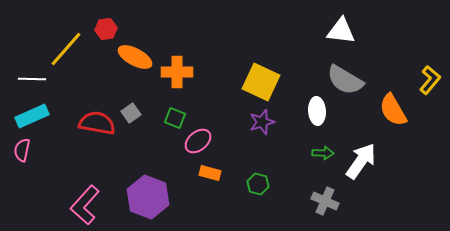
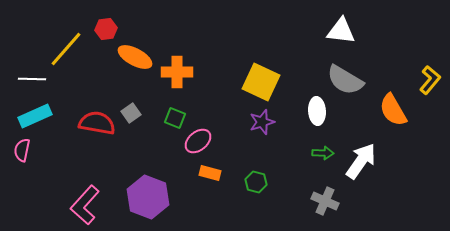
cyan rectangle: moved 3 px right
green hexagon: moved 2 px left, 2 px up
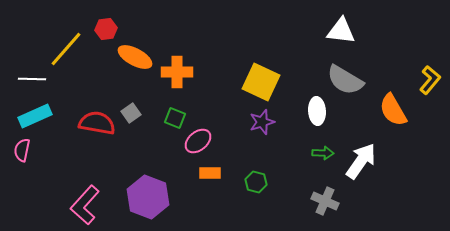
orange rectangle: rotated 15 degrees counterclockwise
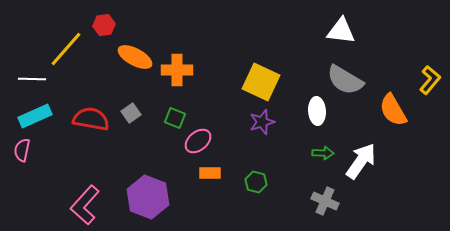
red hexagon: moved 2 px left, 4 px up
orange cross: moved 2 px up
red semicircle: moved 6 px left, 4 px up
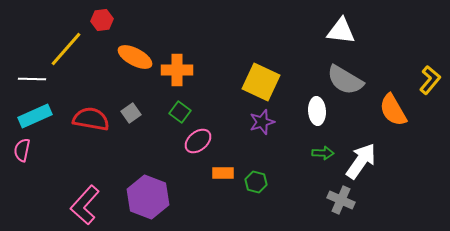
red hexagon: moved 2 px left, 5 px up
green square: moved 5 px right, 6 px up; rotated 15 degrees clockwise
orange rectangle: moved 13 px right
gray cross: moved 16 px right, 1 px up
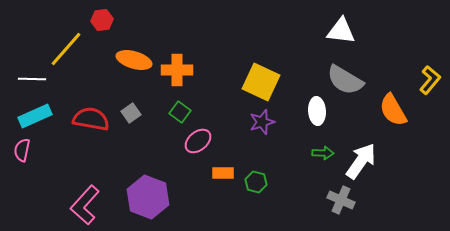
orange ellipse: moved 1 px left, 3 px down; rotated 12 degrees counterclockwise
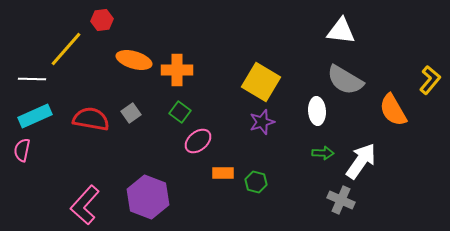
yellow square: rotated 6 degrees clockwise
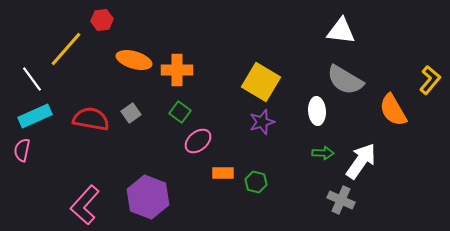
white line: rotated 52 degrees clockwise
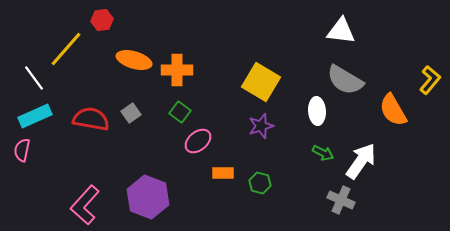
white line: moved 2 px right, 1 px up
purple star: moved 1 px left, 4 px down
green arrow: rotated 25 degrees clockwise
green hexagon: moved 4 px right, 1 px down
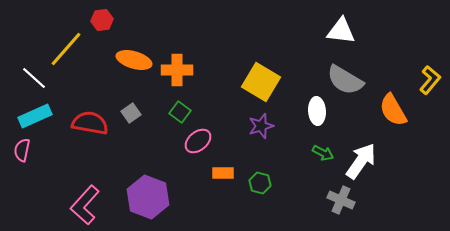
white line: rotated 12 degrees counterclockwise
red semicircle: moved 1 px left, 4 px down
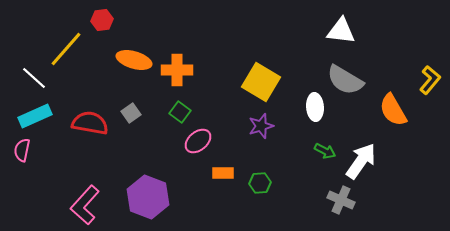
white ellipse: moved 2 px left, 4 px up
green arrow: moved 2 px right, 2 px up
green hexagon: rotated 20 degrees counterclockwise
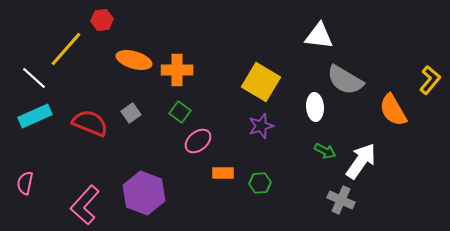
white triangle: moved 22 px left, 5 px down
red semicircle: rotated 12 degrees clockwise
pink semicircle: moved 3 px right, 33 px down
purple hexagon: moved 4 px left, 4 px up
